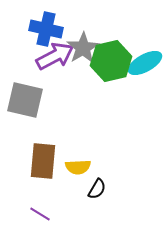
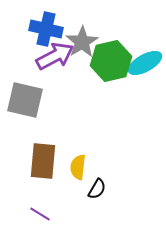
gray star: moved 1 px left, 6 px up
yellow semicircle: rotated 100 degrees clockwise
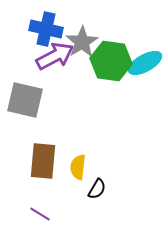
green hexagon: rotated 21 degrees clockwise
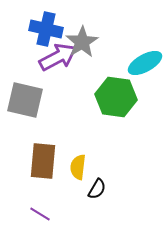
purple arrow: moved 3 px right, 1 px down
green hexagon: moved 5 px right, 36 px down
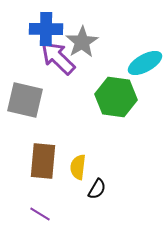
blue cross: rotated 12 degrees counterclockwise
purple arrow: moved 1 px down; rotated 108 degrees counterclockwise
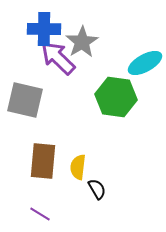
blue cross: moved 2 px left
black semicircle: rotated 60 degrees counterclockwise
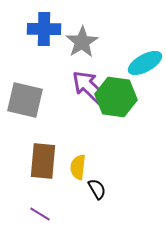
purple arrow: moved 31 px right, 29 px down
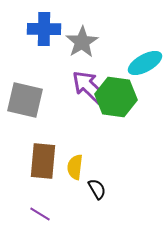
yellow semicircle: moved 3 px left
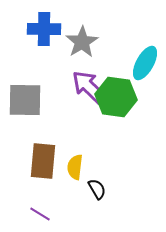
cyan ellipse: rotated 32 degrees counterclockwise
gray square: rotated 12 degrees counterclockwise
